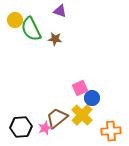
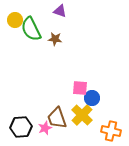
pink square: rotated 28 degrees clockwise
brown trapezoid: rotated 70 degrees counterclockwise
orange cross: rotated 18 degrees clockwise
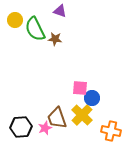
green semicircle: moved 4 px right
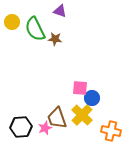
yellow circle: moved 3 px left, 2 px down
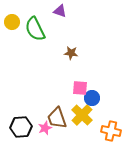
brown star: moved 16 px right, 14 px down
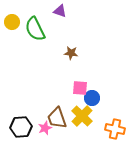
yellow cross: moved 1 px down
orange cross: moved 4 px right, 2 px up
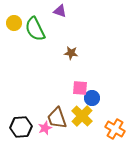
yellow circle: moved 2 px right, 1 px down
orange cross: rotated 18 degrees clockwise
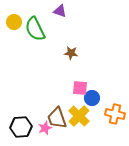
yellow circle: moved 1 px up
yellow cross: moved 3 px left
orange cross: moved 15 px up; rotated 18 degrees counterclockwise
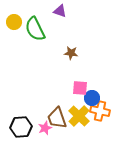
orange cross: moved 15 px left, 3 px up
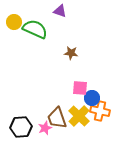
green semicircle: rotated 140 degrees clockwise
